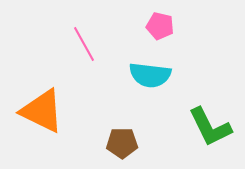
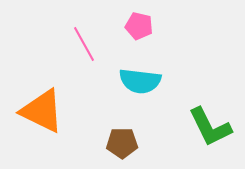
pink pentagon: moved 21 px left
cyan semicircle: moved 10 px left, 6 px down
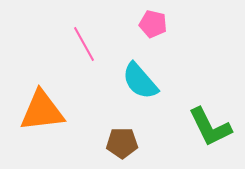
pink pentagon: moved 14 px right, 2 px up
cyan semicircle: rotated 42 degrees clockwise
orange triangle: rotated 33 degrees counterclockwise
